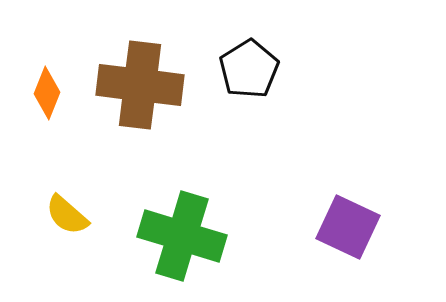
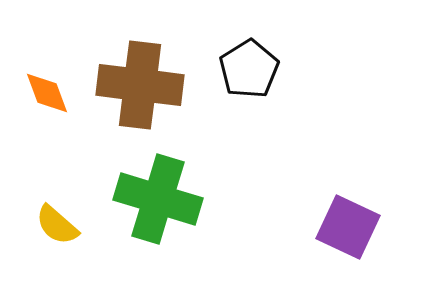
orange diamond: rotated 42 degrees counterclockwise
yellow semicircle: moved 10 px left, 10 px down
green cross: moved 24 px left, 37 px up
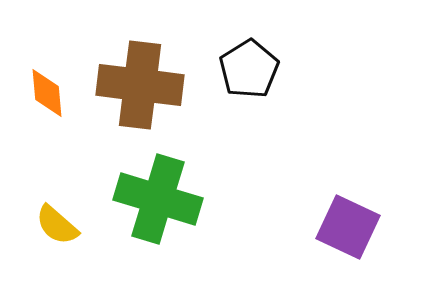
orange diamond: rotated 15 degrees clockwise
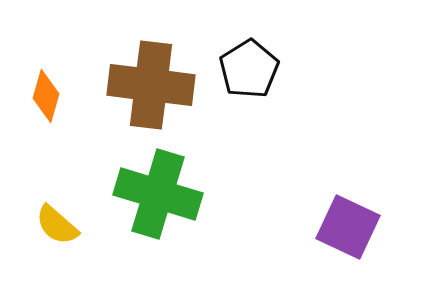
brown cross: moved 11 px right
orange diamond: moved 1 px left, 3 px down; rotated 21 degrees clockwise
green cross: moved 5 px up
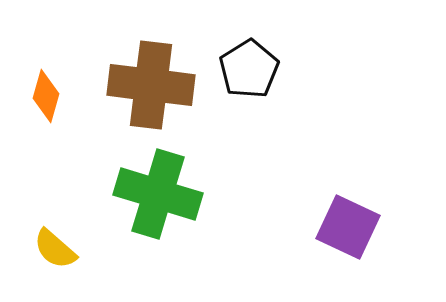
yellow semicircle: moved 2 px left, 24 px down
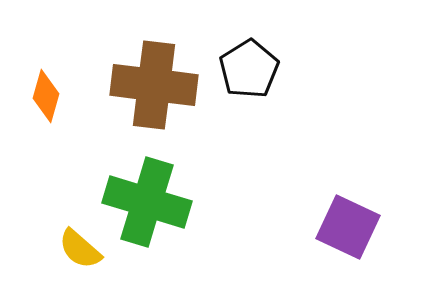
brown cross: moved 3 px right
green cross: moved 11 px left, 8 px down
yellow semicircle: moved 25 px right
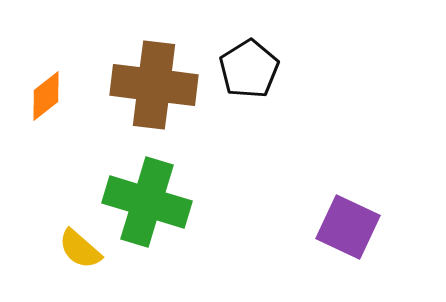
orange diamond: rotated 36 degrees clockwise
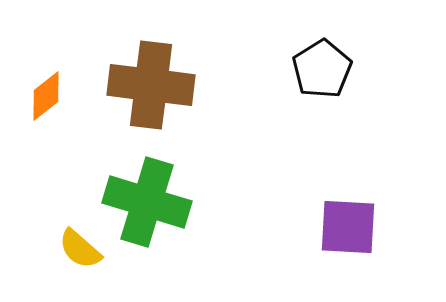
black pentagon: moved 73 px right
brown cross: moved 3 px left
purple square: rotated 22 degrees counterclockwise
